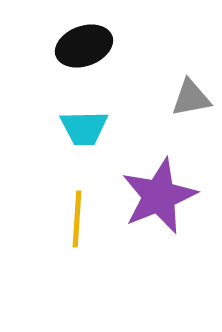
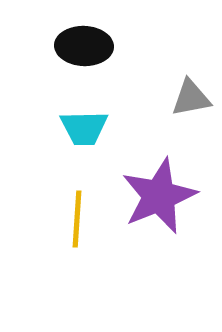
black ellipse: rotated 22 degrees clockwise
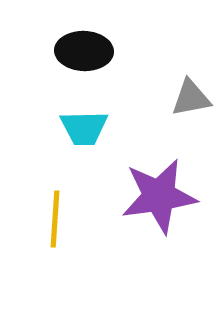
black ellipse: moved 5 px down
purple star: rotated 14 degrees clockwise
yellow line: moved 22 px left
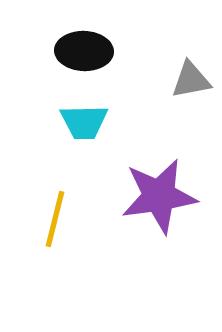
gray triangle: moved 18 px up
cyan trapezoid: moved 6 px up
yellow line: rotated 10 degrees clockwise
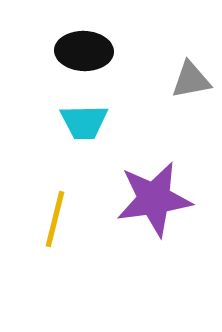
purple star: moved 5 px left, 3 px down
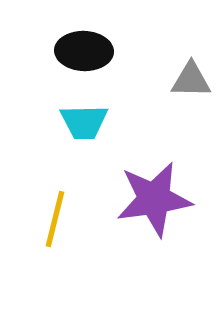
gray triangle: rotated 12 degrees clockwise
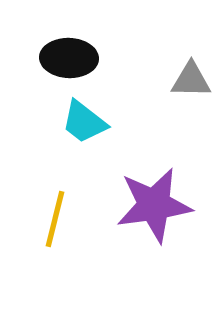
black ellipse: moved 15 px left, 7 px down
cyan trapezoid: rotated 39 degrees clockwise
purple star: moved 6 px down
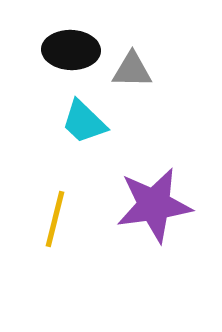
black ellipse: moved 2 px right, 8 px up
gray triangle: moved 59 px left, 10 px up
cyan trapezoid: rotated 6 degrees clockwise
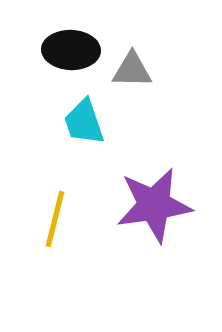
cyan trapezoid: rotated 27 degrees clockwise
